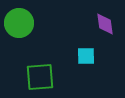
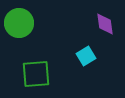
cyan square: rotated 30 degrees counterclockwise
green square: moved 4 px left, 3 px up
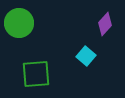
purple diamond: rotated 50 degrees clockwise
cyan square: rotated 18 degrees counterclockwise
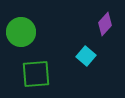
green circle: moved 2 px right, 9 px down
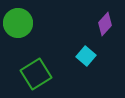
green circle: moved 3 px left, 9 px up
green square: rotated 28 degrees counterclockwise
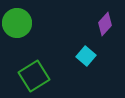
green circle: moved 1 px left
green square: moved 2 px left, 2 px down
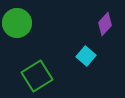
green square: moved 3 px right
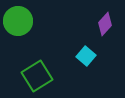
green circle: moved 1 px right, 2 px up
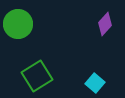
green circle: moved 3 px down
cyan square: moved 9 px right, 27 px down
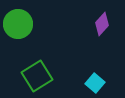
purple diamond: moved 3 px left
